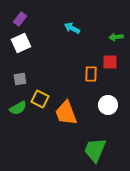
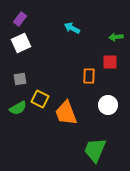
orange rectangle: moved 2 px left, 2 px down
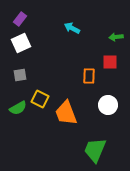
gray square: moved 4 px up
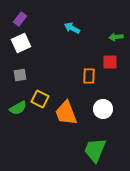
white circle: moved 5 px left, 4 px down
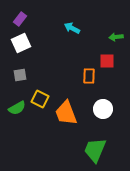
red square: moved 3 px left, 1 px up
green semicircle: moved 1 px left
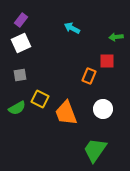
purple rectangle: moved 1 px right, 1 px down
orange rectangle: rotated 21 degrees clockwise
green trapezoid: rotated 12 degrees clockwise
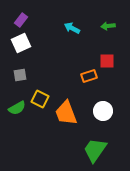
green arrow: moved 8 px left, 11 px up
orange rectangle: rotated 49 degrees clockwise
white circle: moved 2 px down
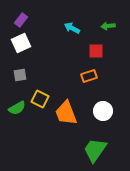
red square: moved 11 px left, 10 px up
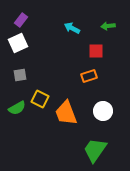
white square: moved 3 px left
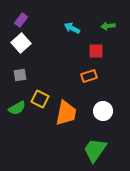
white square: moved 3 px right; rotated 18 degrees counterclockwise
orange trapezoid: rotated 148 degrees counterclockwise
